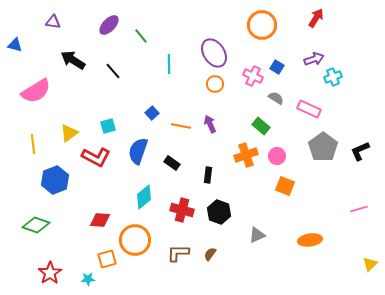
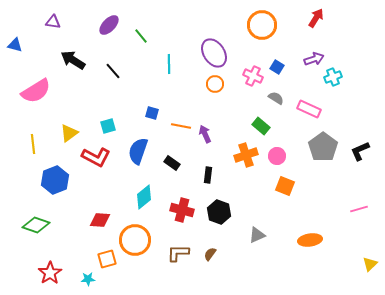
blue square at (152, 113): rotated 32 degrees counterclockwise
purple arrow at (210, 124): moved 5 px left, 10 px down
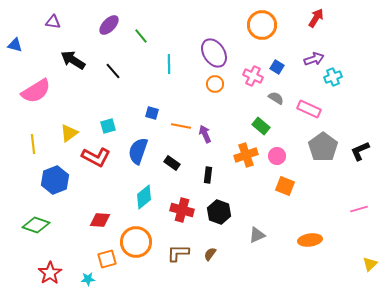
orange circle at (135, 240): moved 1 px right, 2 px down
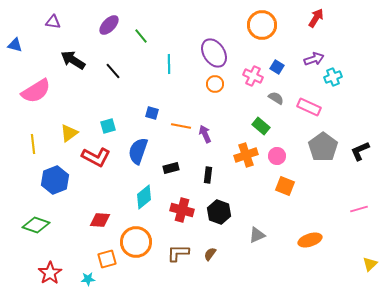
pink rectangle at (309, 109): moved 2 px up
black rectangle at (172, 163): moved 1 px left, 5 px down; rotated 49 degrees counterclockwise
orange ellipse at (310, 240): rotated 10 degrees counterclockwise
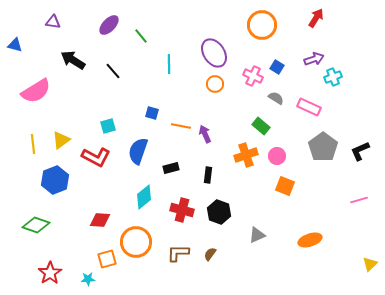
yellow triangle at (69, 133): moved 8 px left, 7 px down
pink line at (359, 209): moved 9 px up
